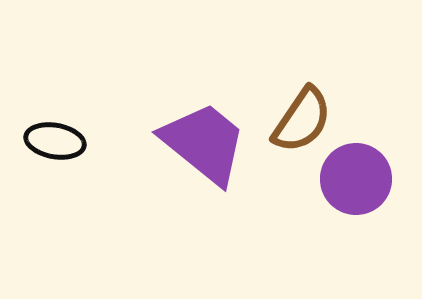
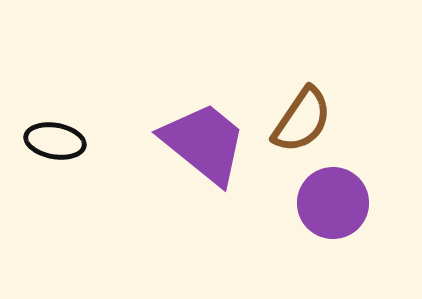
purple circle: moved 23 px left, 24 px down
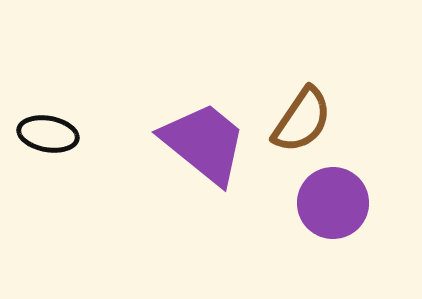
black ellipse: moved 7 px left, 7 px up
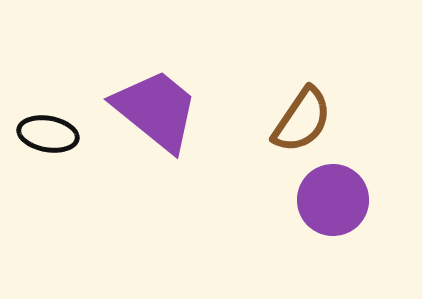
purple trapezoid: moved 48 px left, 33 px up
purple circle: moved 3 px up
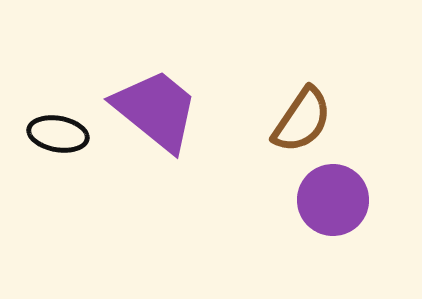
black ellipse: moved 10 px right
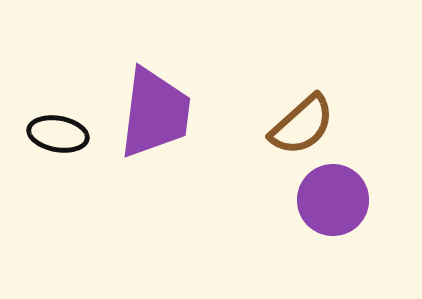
purple trapezoid: moved 1 px left, 3 px down; rotated 58 degrees clockwise
brown semicircle: moved 5 px down; rotated 14 degrees clockwise
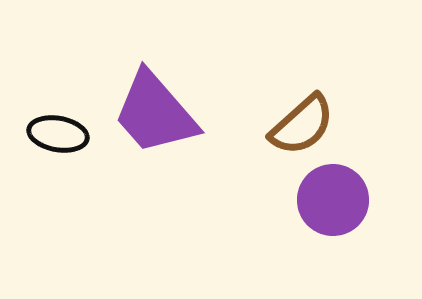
purple trapezoid: rotated 132 degrees clockwise
